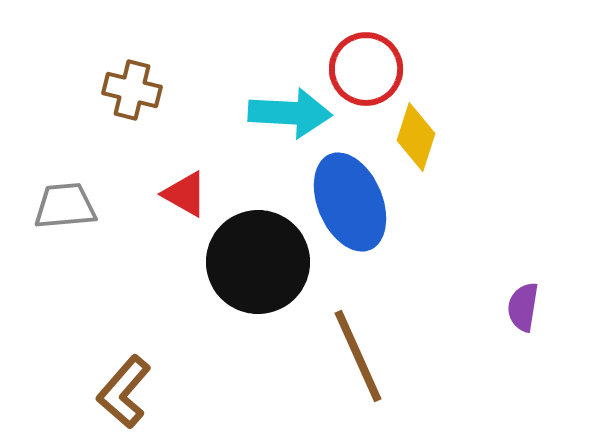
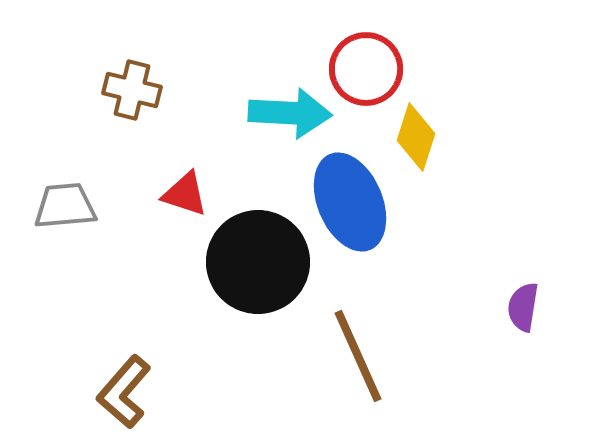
red triangle: rotated 12 degrees counterclockwise
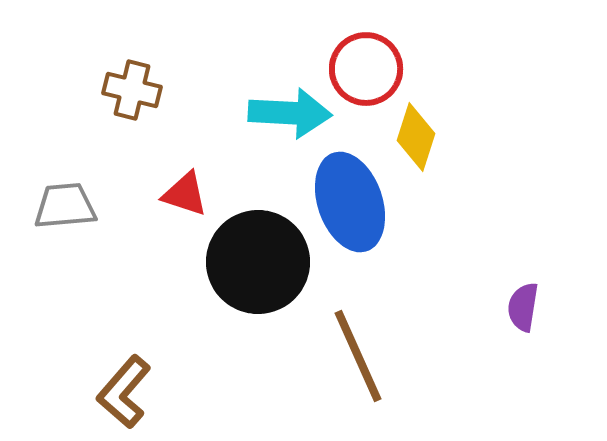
blue ellipse: rotated 4 degrees clockwise
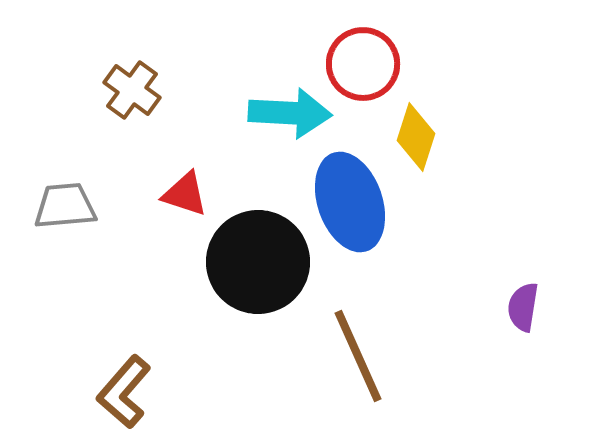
red circle: moved 3 px left, 5 px up
brown cross: rotated 22 degrees clockwise
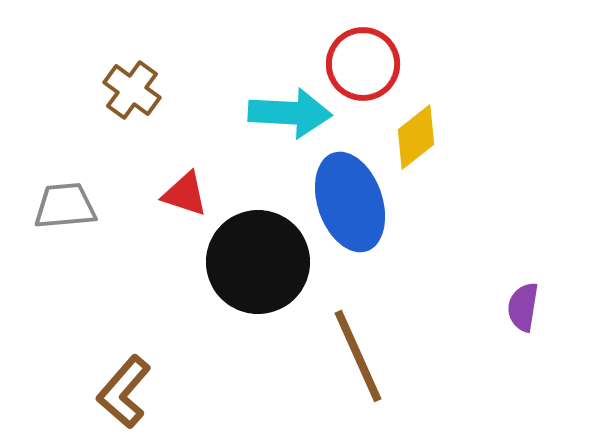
yellow diamond: rotated 34 degrees clockwise
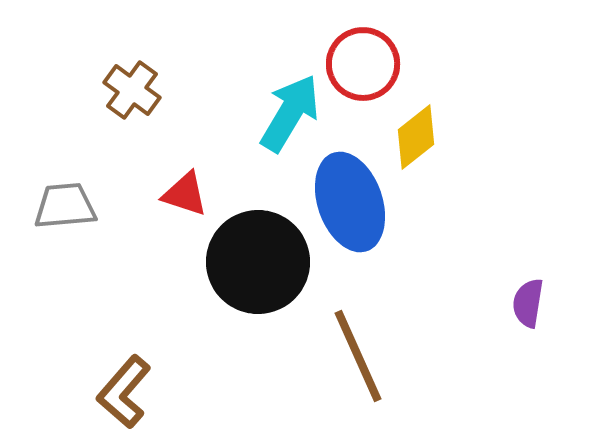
cyan arrow: rotated 62 degrees counterclockwise
purple semicircle: moved 5 px right, 4 px up
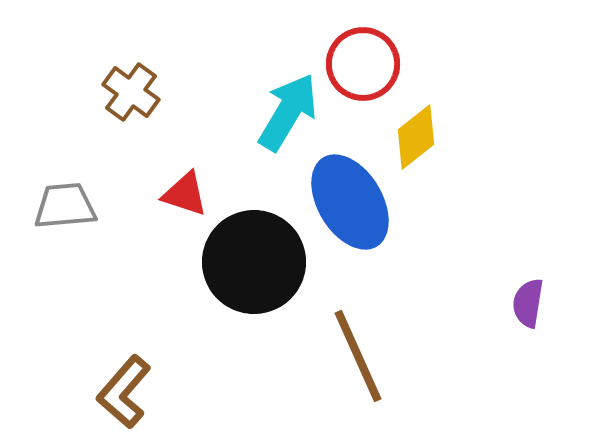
brown cross: moved 1 px left, 2 px down
cyan arrow: moved 2 px left, 1 px up
blue ellipse: rotated 12 degrees counterclockwise
black circle: moved 4 px left
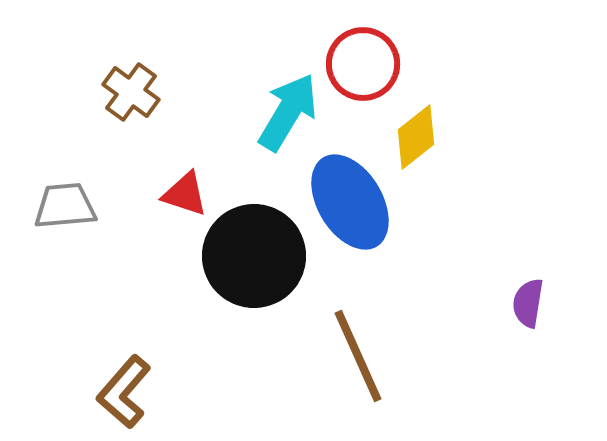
black circle: moved 6 px up
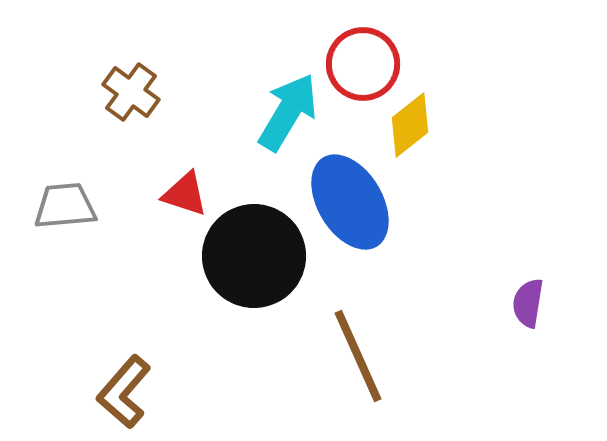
yellow diamond: moved 6 px left, 12 px up
